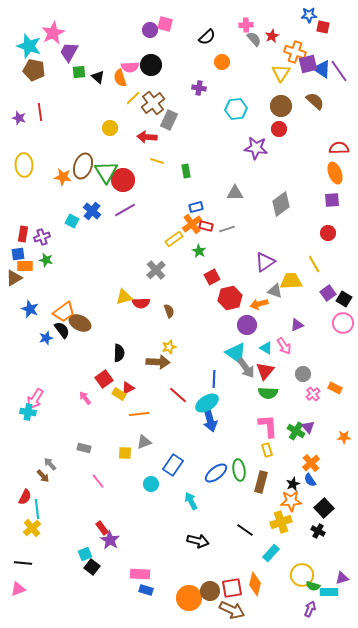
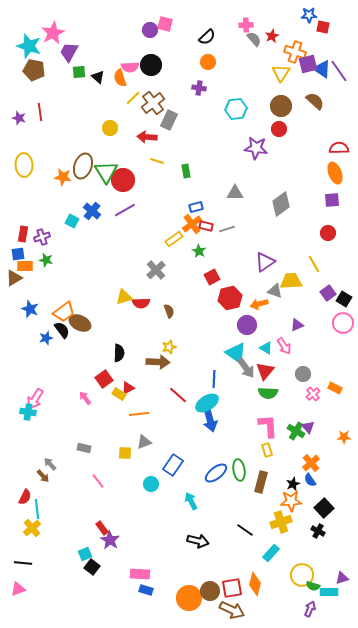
orange circle at (222, 62): moved 14 px left
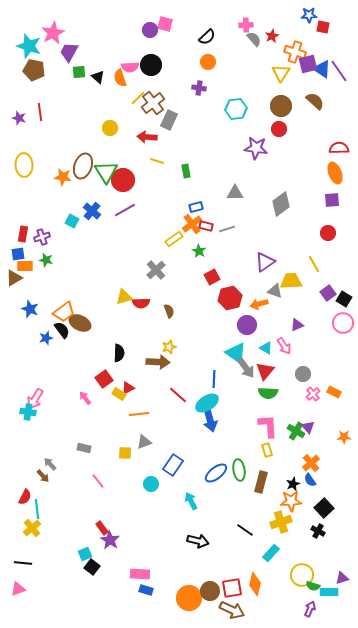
yellow line at (133, 98): moved 5 px right
orange rectangle at (335, 388): moved 1 px left, 4 px down
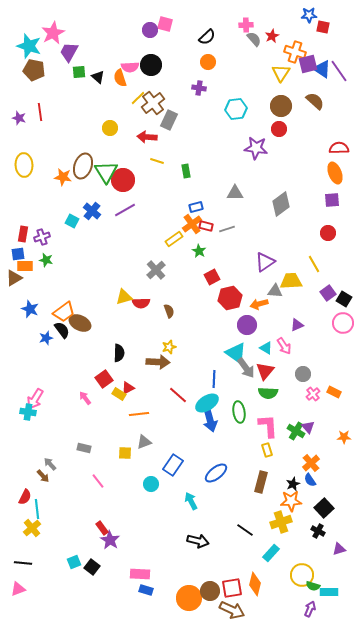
gray triangle at (275, 291): rotated 14 degrees counterclockwise
green ellipse at (239, 470): moved 58 px up
cyan square at (85, 554): moved 11 px left, 8 px down
purple triangle at (342, 578): moved 3 px left, 29 px up
